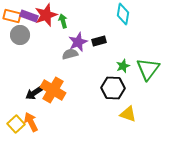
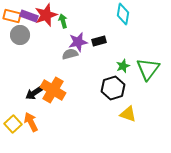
purple star: rotated 12 degrees clockwise
black hexagon: rotated 20 degrees counterclockwise
yellow square: moved 3 px left
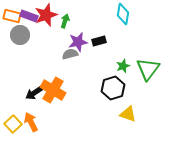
green arrow: moved 2 px right; rotated 32 degrees clockwise
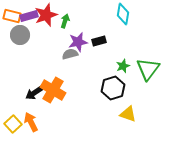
purple rectangle: rotated 36 degrees counterclockwise
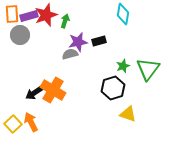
orange rectangle: moved 2 px up; rotated 72 degrees clockwise
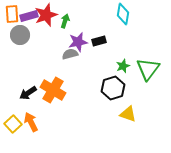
black arrow: moved 6 px left
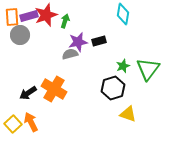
orange rectangle: moved 3 px down
orange cross: moved 1 px right, 1 px up
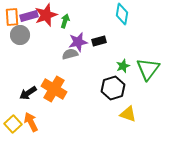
cyan diamond: moved 1 px left
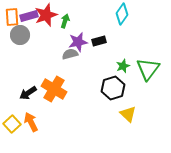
cyan diamond: rotated 25 degrees clockwise
yellow triangle: rotated 24 degrees clockwise
yellow square: moved 1 px left
